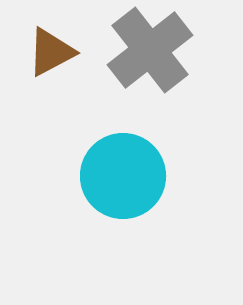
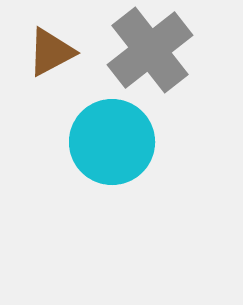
cyan circle: moved 11 px left, 34 px up
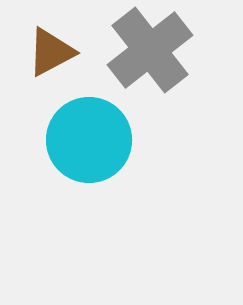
cyan circle: moved 23 px left, 2 px up
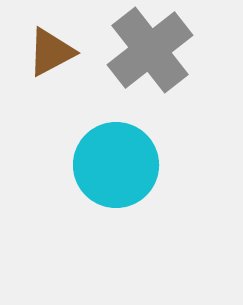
cyan circle: moved 27 px right, 25 px down
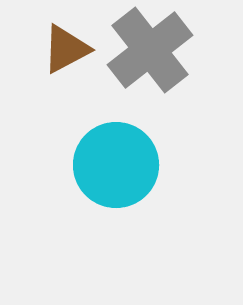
brown triangle: moved 15 px right, 3 px up
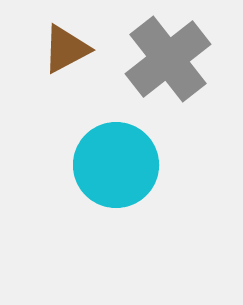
gray cross: moved 18 px right, 9 px down
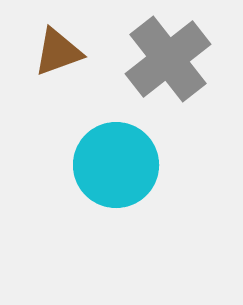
brown triangle: moved 8 px left, 3 px down; rotated 8 degrees clockwise
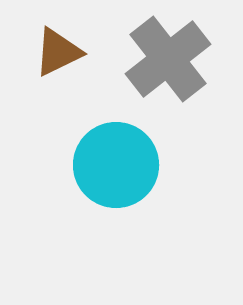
brown triangle: rotated 6 degrees counterclockwise
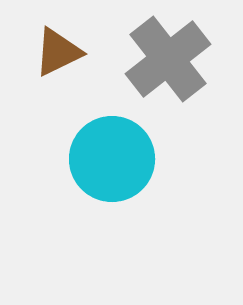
cyan circle: moved 4 px left, 6 px up
